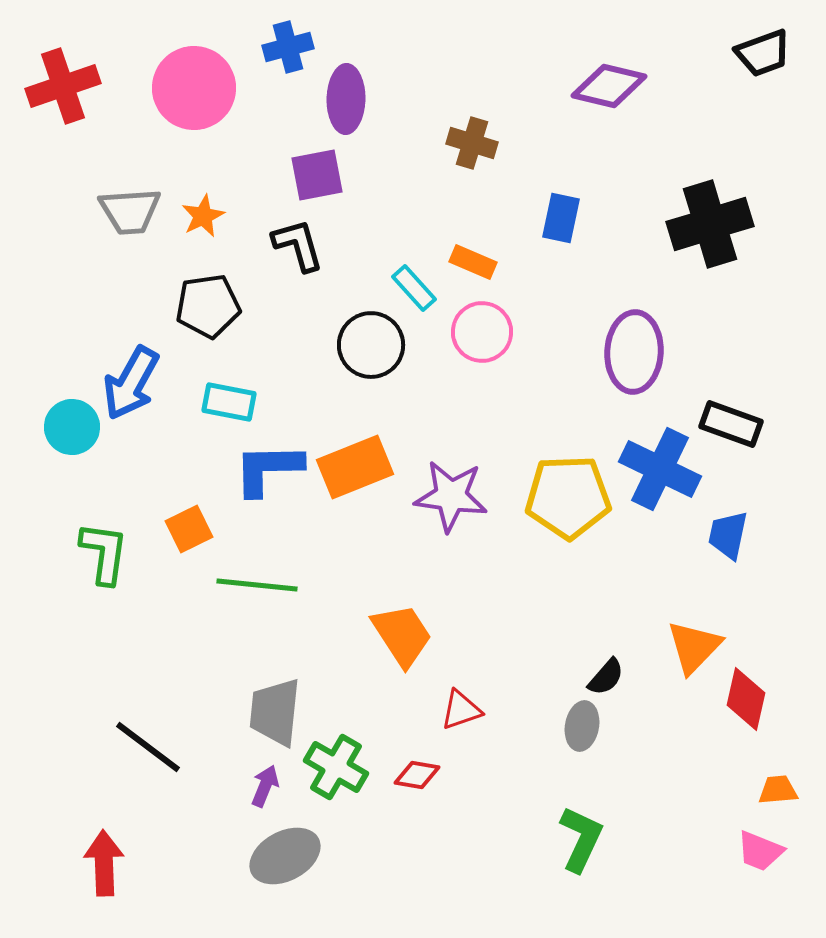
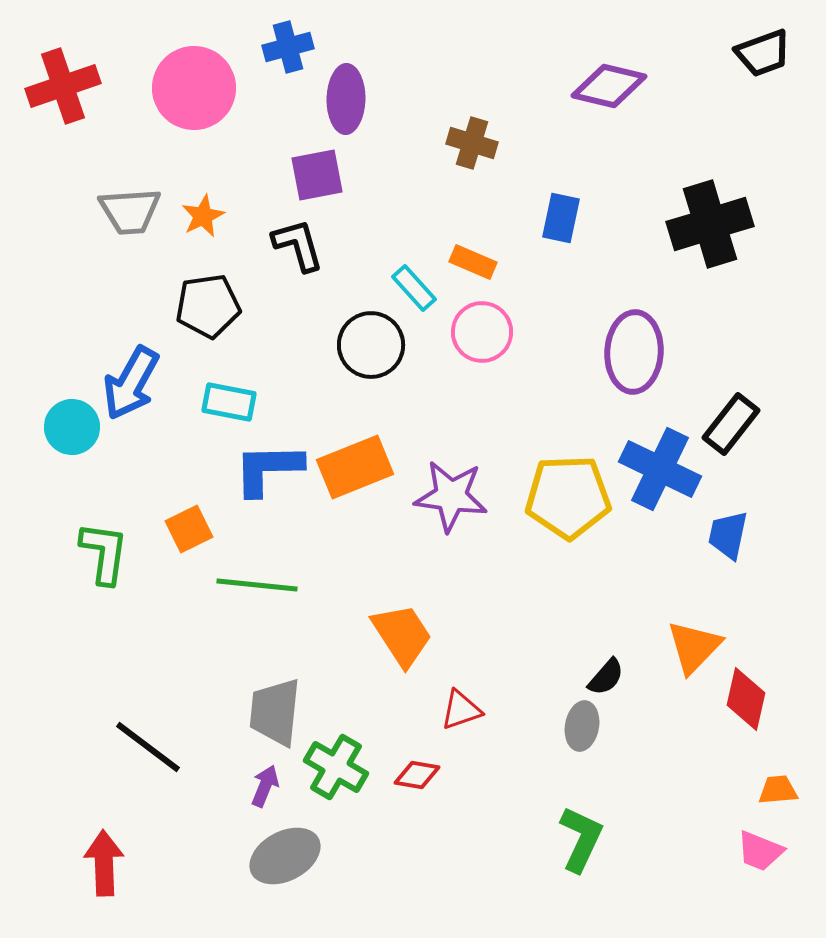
black rectangle at (731, 424): rotated 72 degrees counterclockwise
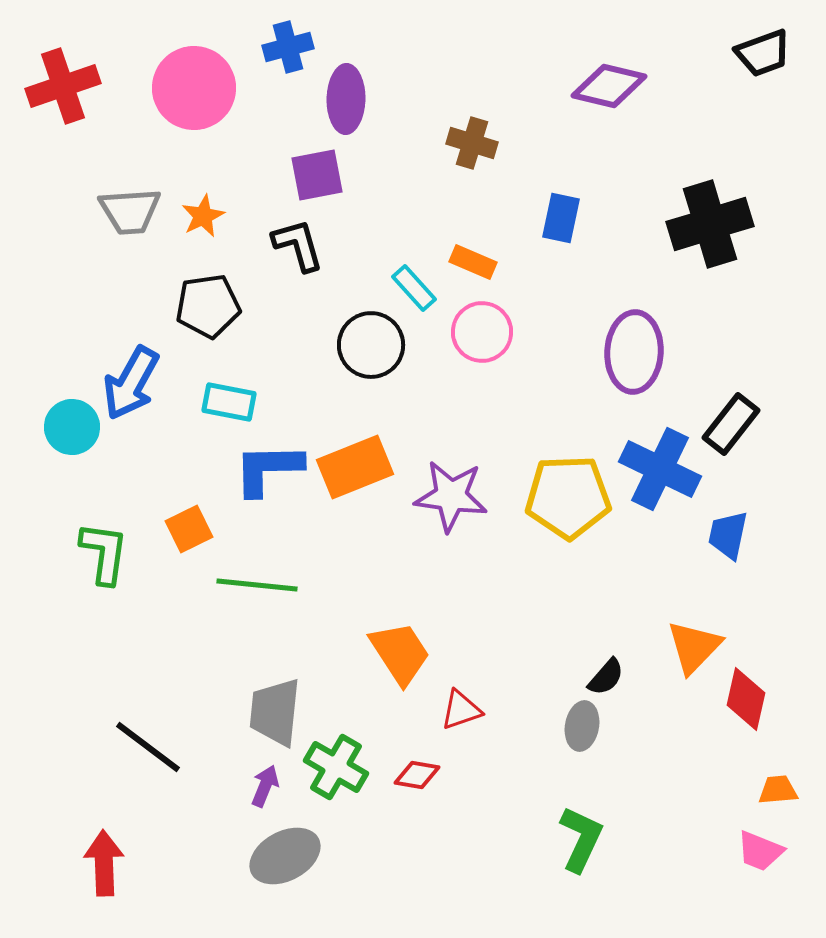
orange trapezoid at (402, 635): moved 2 px left, 18 px down
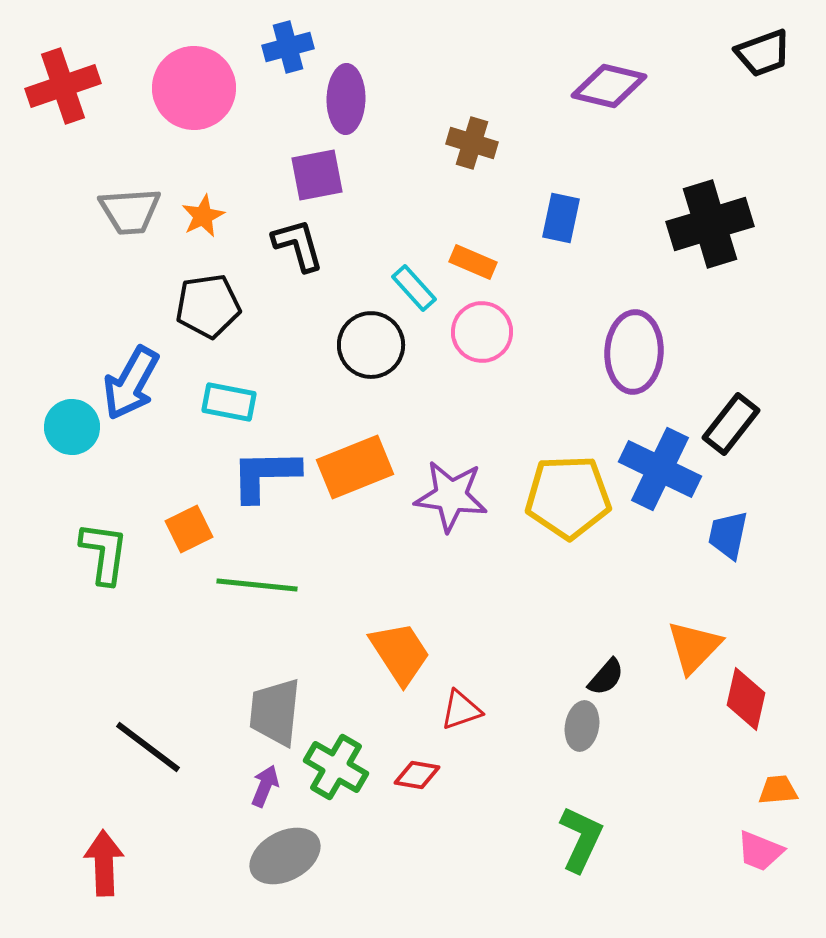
blue L-shape at (268, 469): moved 3 px left, 6 px down
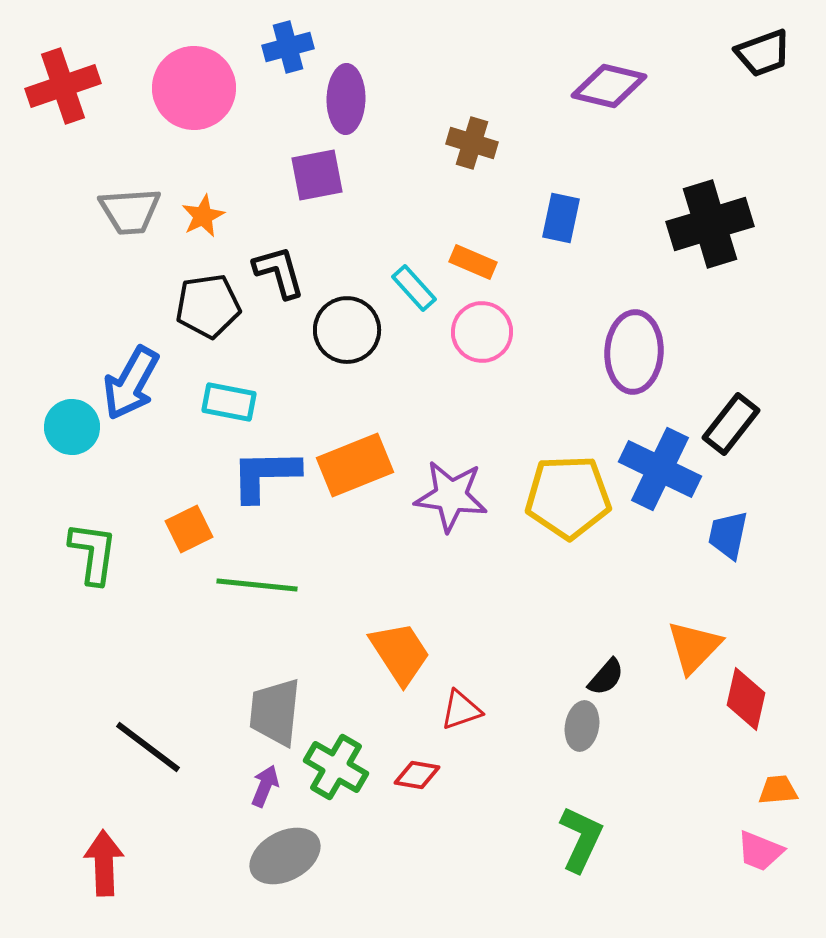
black L-shape at (298, 245): moved 19 px left, 27 px down
black circle at (371, 345): moved 24 px left, 15 px up
orange rectangle at (355, 467): moved 2 px up
green L-shape at (104, 553): moved 11 px left
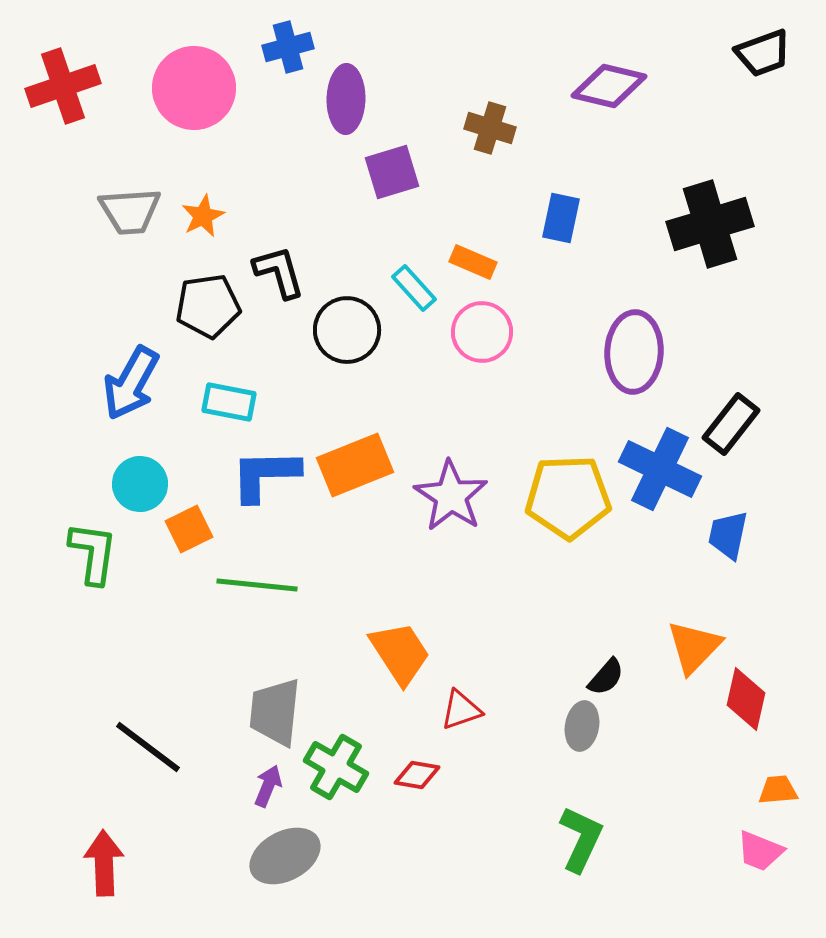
brown cross at (472, 143): moved 18 px right, 15 px up
purple square at (317, 175): moved 75 px right, 3 px up; rotated 6 degrees counterclockwise
cyan circle at (72, 427): moved 68 px right, 57 px down
purple star at (451, 496): rotated 26 degrees clockwise
purple arrow at (265, 786): moved 3 px right
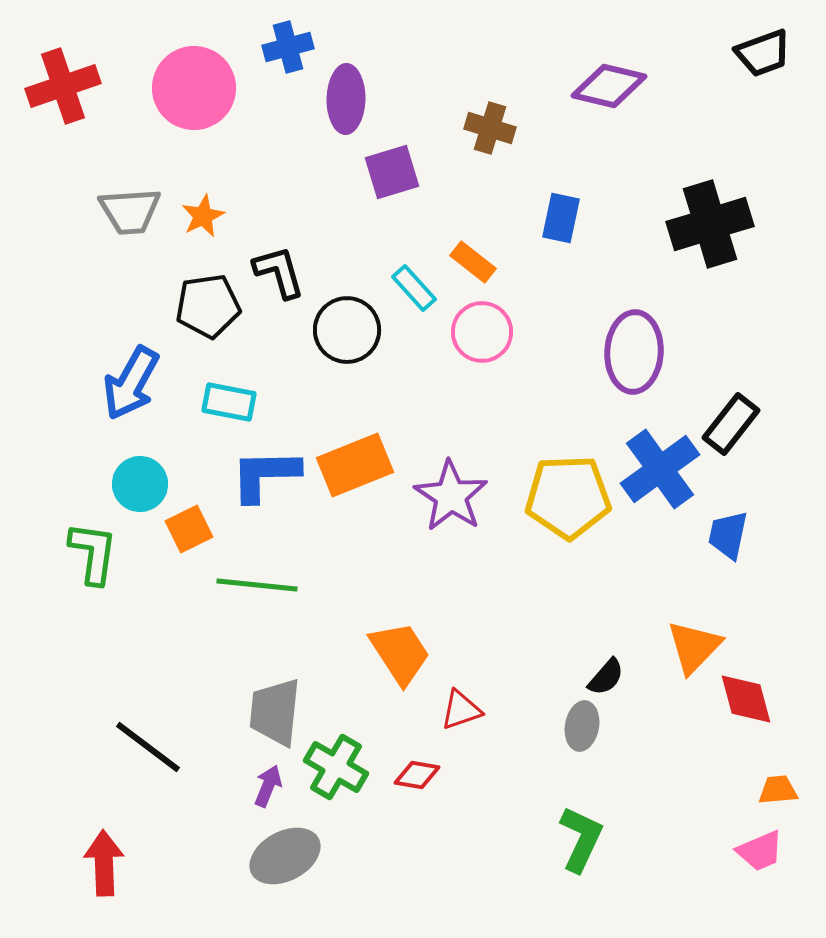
orange rectangle at (473, 262): rotated 15 degrees clockwise
blue cross at (660, 469): rotated 28 degrees clockwise
red diamond at (746, 699): rotated 28 degrees counterclockwise
pink trapezoid at (760, 851): rotated 45 degrees counterclockwise
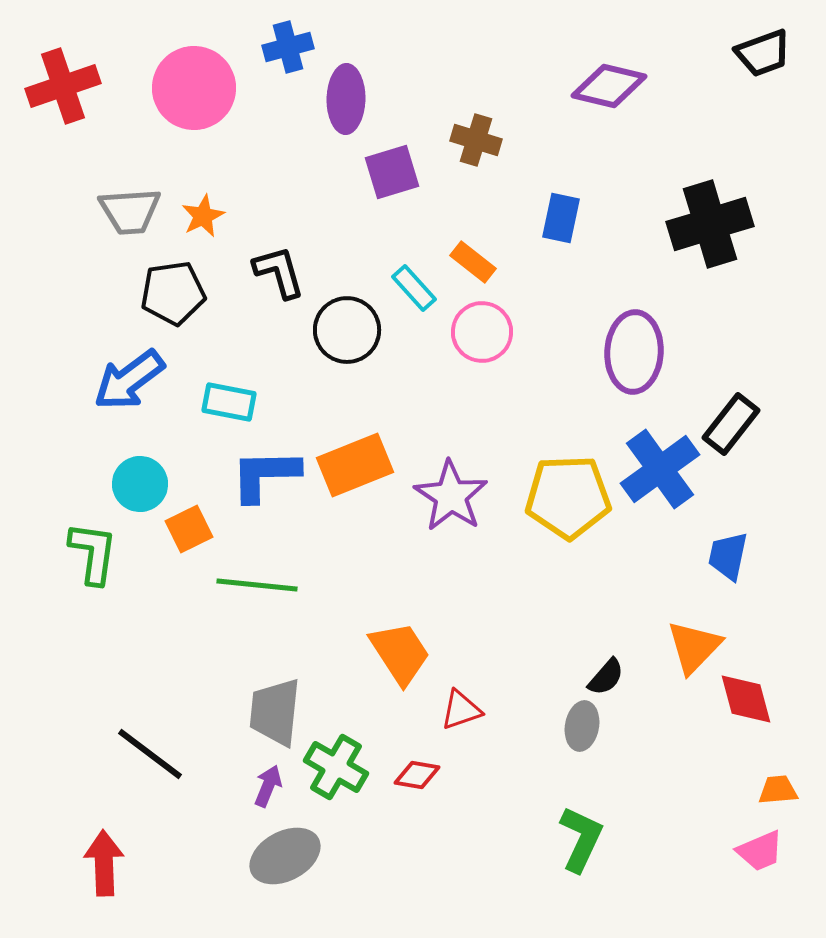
brown cross at (490, 128): moved 14 px left, 12 px down
black pentagon at (208, 306): moved 35 px left, 13 px up
blue arrow at (131, 383): moved 2 px left, 3 px up; rotated 24 degrees clockwise
blue trapezoid at (728, 535): moved 21 px down
black line at (148, 747): moved 2 px right, 7 px down
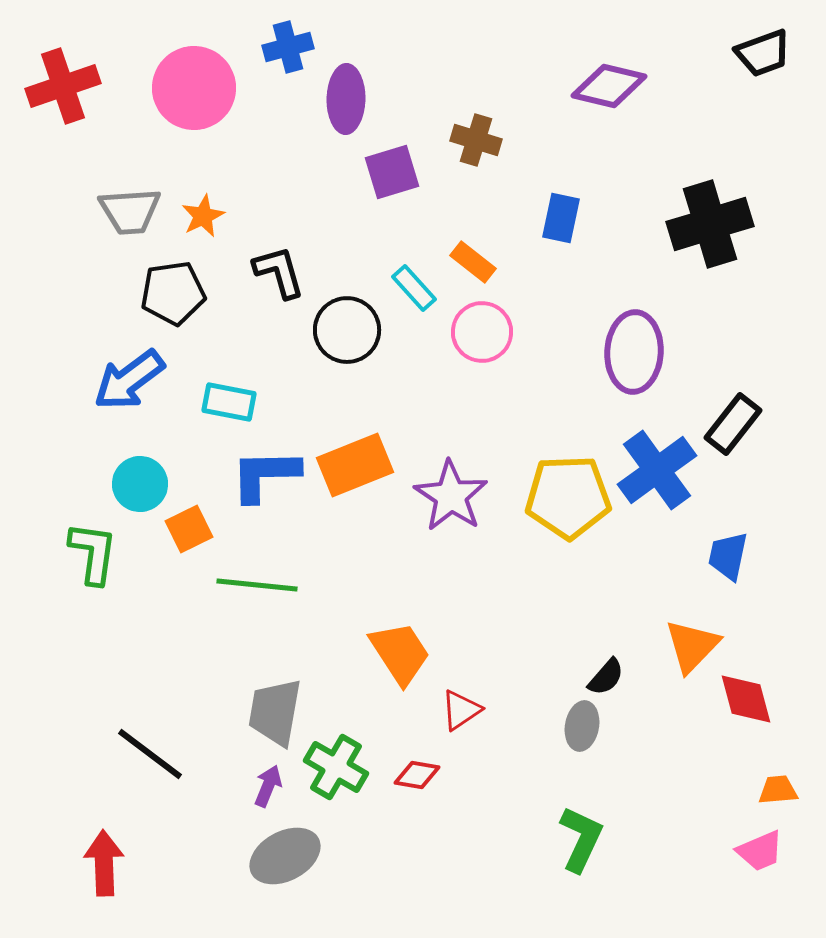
black rectangle at (731, 424): moved 2 px right
blue cross at (660, 469): moved 3 px left, 1 px down
orange triangle at (694, 647): moved 2 px left, 1 px up
red triangle at (461, 710): rotated 15 degrees counterclockwise
gray trapezoid at (275, 712): rotated 4 degrees clockwise
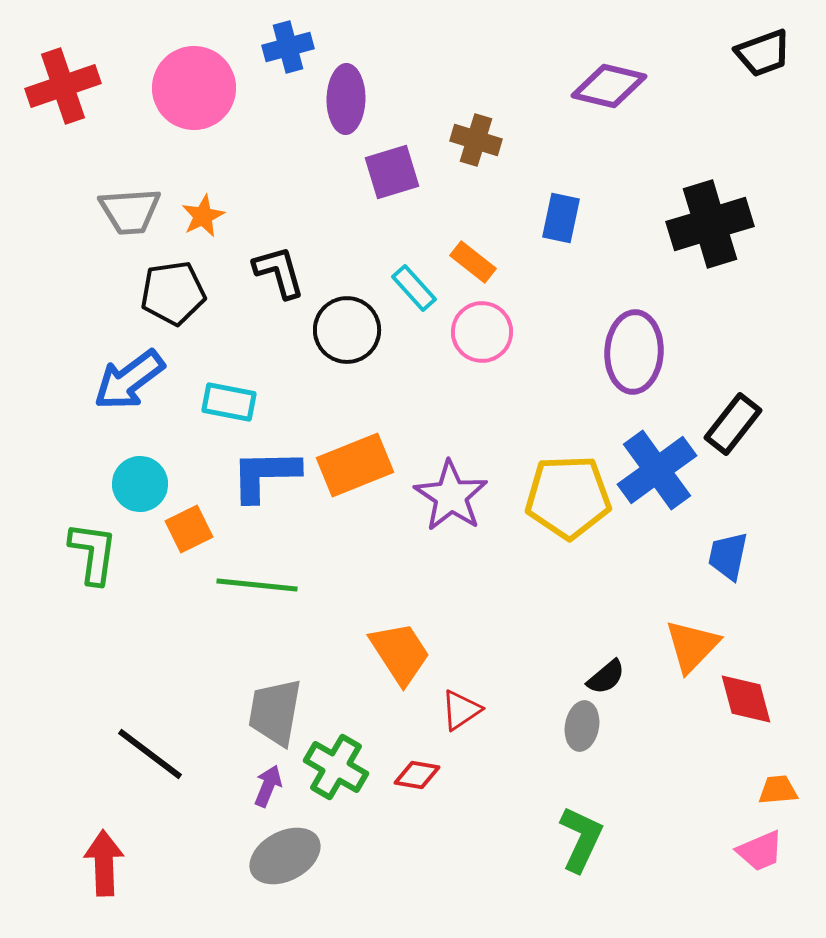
black semicircle at (606, 677): rotated 9 degrees clockwise
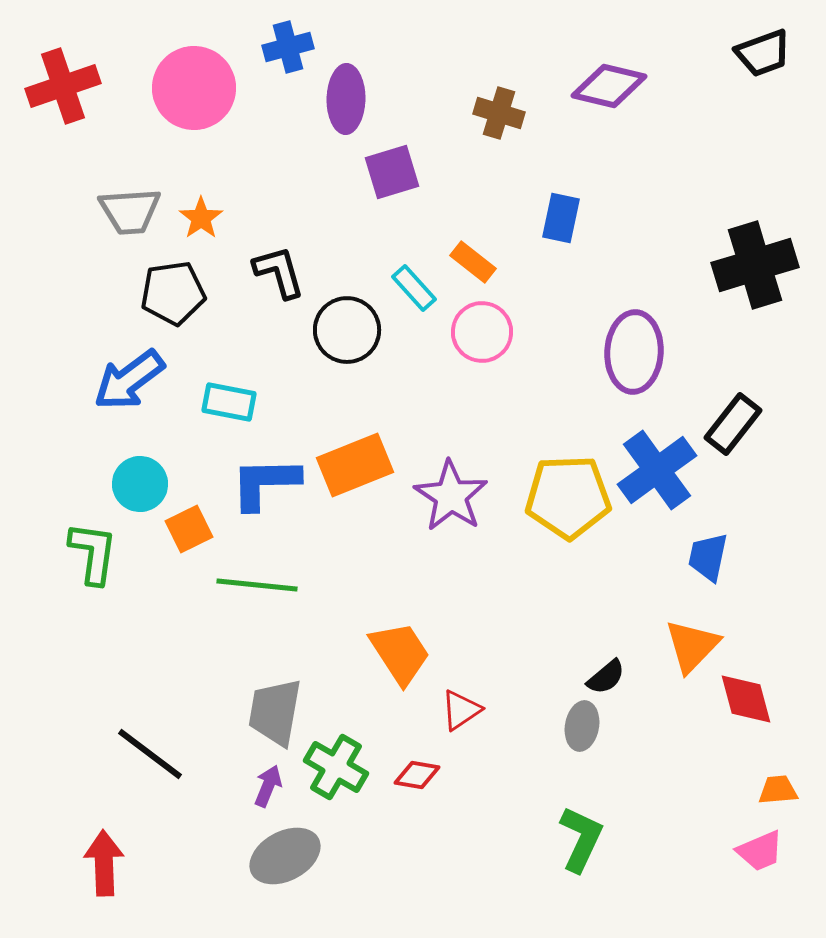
brown cross at (476, 140): moved 23 px right, 27 px up
orange star at (203, 216): moved 2 px left, 2 px down; rotated 9 degrees counterclockwise
black cross at (710, 224): moved 45 px right, 41 px down
blue L-shape at (265, 475): moved 8 px down
blue trapezoid at (728, 556): moved 20 px left, 1 px down
